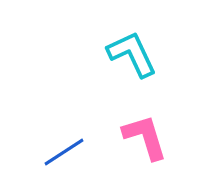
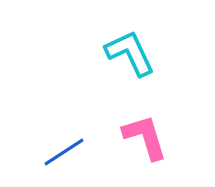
cyan L-shape: moved 2 px left, 1 px up
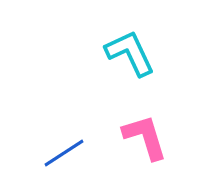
blue line: moved 1 px down
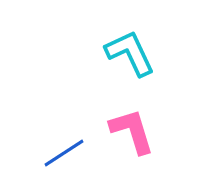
pink L-shape: moved 13 px left, 6 px up
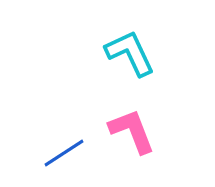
pink L-shape: rotated 4 degrees counterclockwise
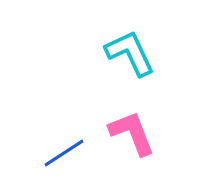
pink L-shape: moved 2 px down
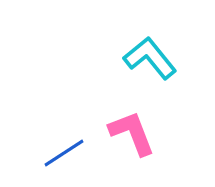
cyan L-shape: moved 20 px right, 5 px down; rotated 14 degrees counterclockwise
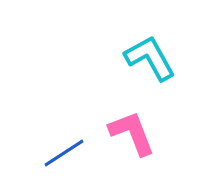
cyan L-shape: rotated 10 degrees clockwise
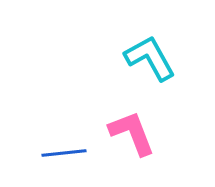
blue line: rotated 27 degrees clockwise
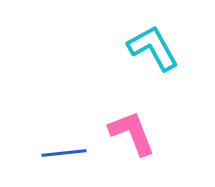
cyan L-shape: moved 3 px right, 10 px up
